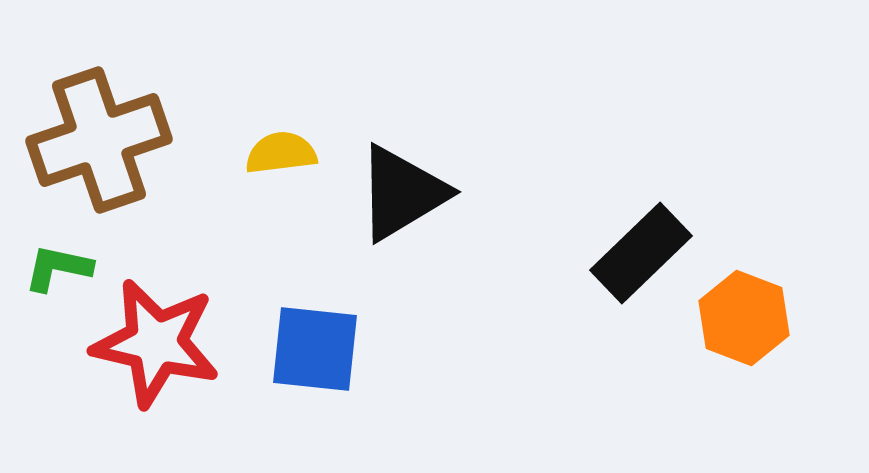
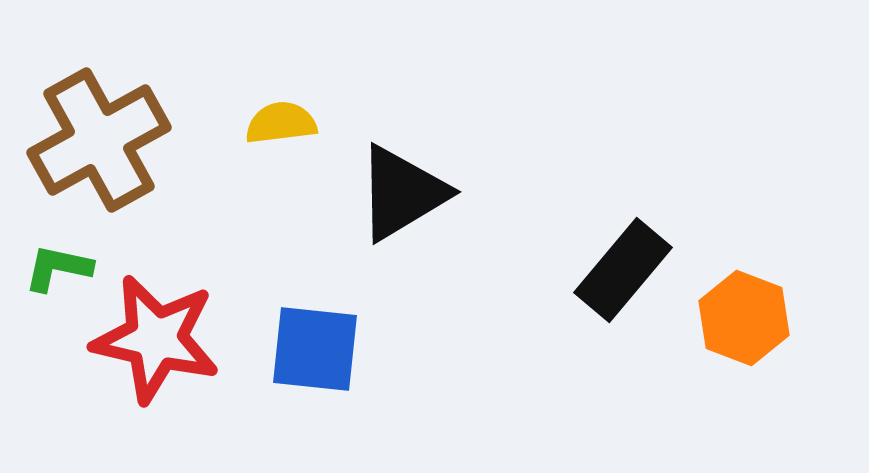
brown cross: rotated 10 degrees counterclockwise
yellow semicircle: moved 30 px up
black rectangle: moved 18 px left, 17 px down; rotated 6 degrees counterclockwise
red star: moved 4 px up
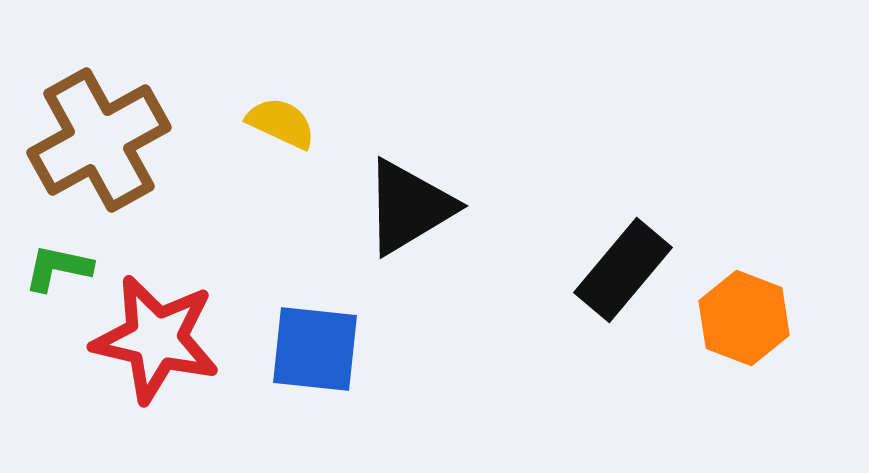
yellow semicircle: rotated 32 degrees clockwise
black triangle: moved 7 px right, 14 px down
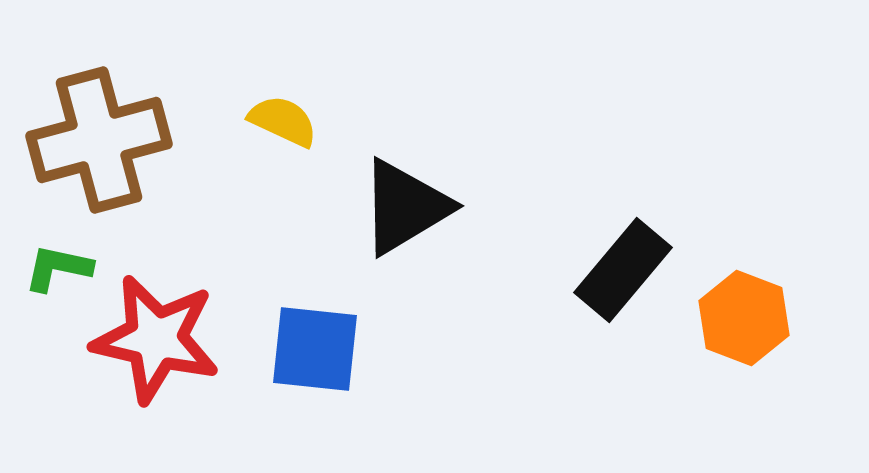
yellow semicircle: moved 2 px right, 2 px up
brown cross: rotated 14 degrees clockwise
black triangle: moved 4 px left
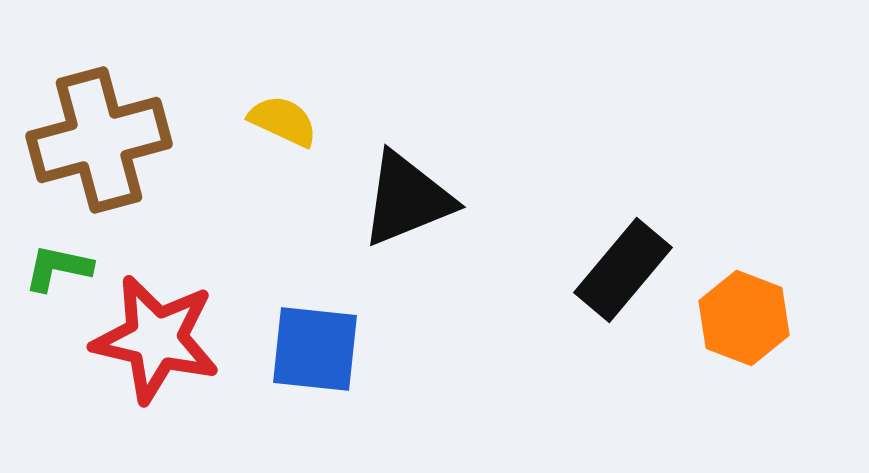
black triangle: moved 2 px right, 8 px up; rotated 9 degrees clockwise
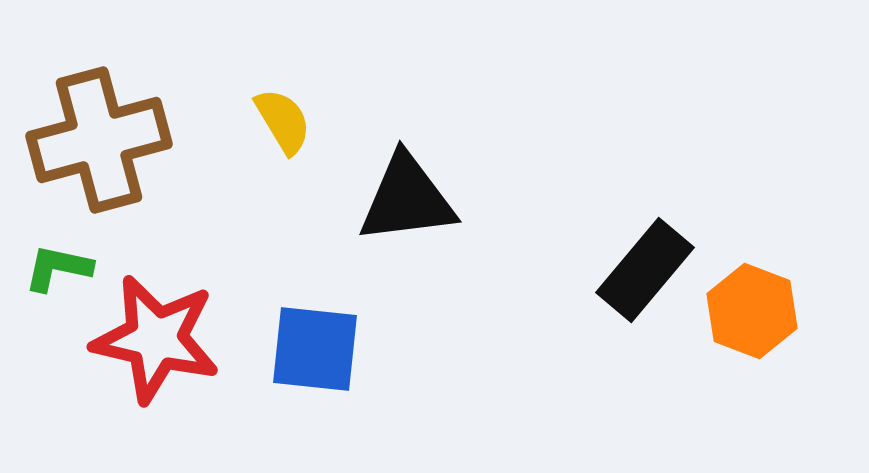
yellow semicircle: rotated 34 degrees clockwise
black triangle: rotated 15 degrees clockwise
black rectangle: moved 22 px right
orange hexagon: moved 8 px right, 7 px up
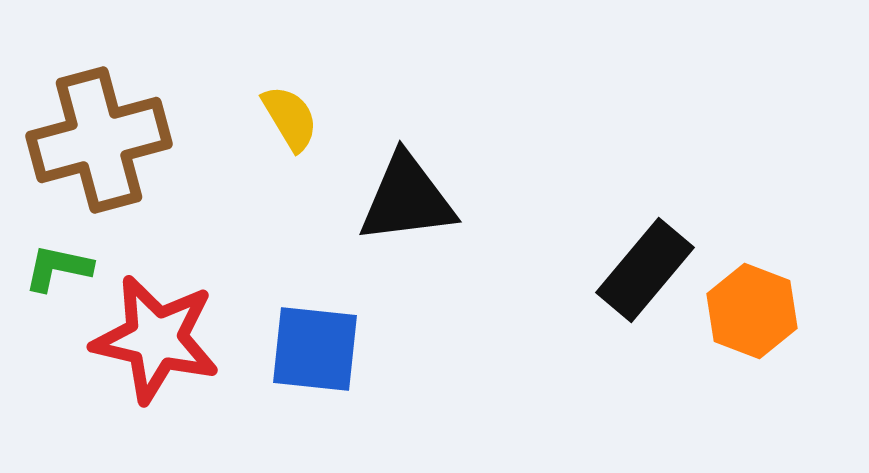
yellow semicircle: moved 7 px right, 3 px up
